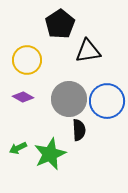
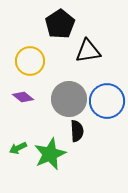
yellow circle: moved 3 px right, 1 px down
purple diamond: rotated 10 degrees clockwise
black semicircle: moved 2 px left, 1 px down
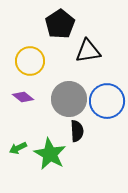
green star: rotated 20 degrees counterclockwise
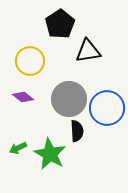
blue circle: moved 7 px down
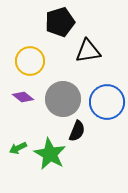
black pentagon: moved 2 px up; rotated 16 degrees clockwise
gray circle: moved 6 px left
blue circle: moved 6 px up
black semicircle: rotated 25 degrees clockwise
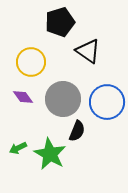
black triangle: rotated 44 degrees clockwise
yellow circle: moved 1 px right, 1 px down
purple diamond: rotated 15 degrees clockwise
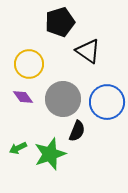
yellow circle: moved 2 px left, 2 px down
green star: rotated 24 degrees clockwise
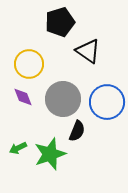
purple diamond: rotated 15 degrees clockwise
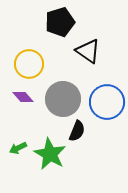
purple diamond: rotated 20 degrees counterclockwise
green star: rotated 24 degrees counterclockwise
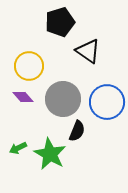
yellow circle: moved 2 px down
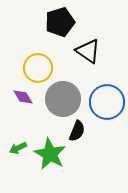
yellow circle: moved 9 px right, 2 px down
purple diamond: rotated 10 degrees clockwise
